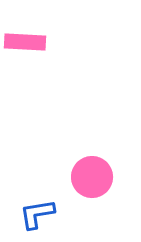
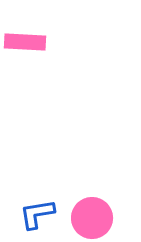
pink circle: moved 41 px down
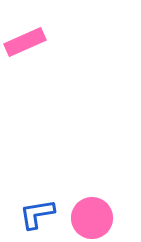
pink rectangle: rotated 27 degrees counterclockwise
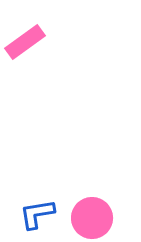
pink rectangle: rotated 12 degrees counterclockwise
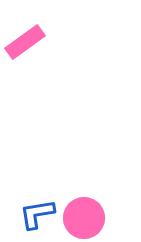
pink circle: moved 8 px left
